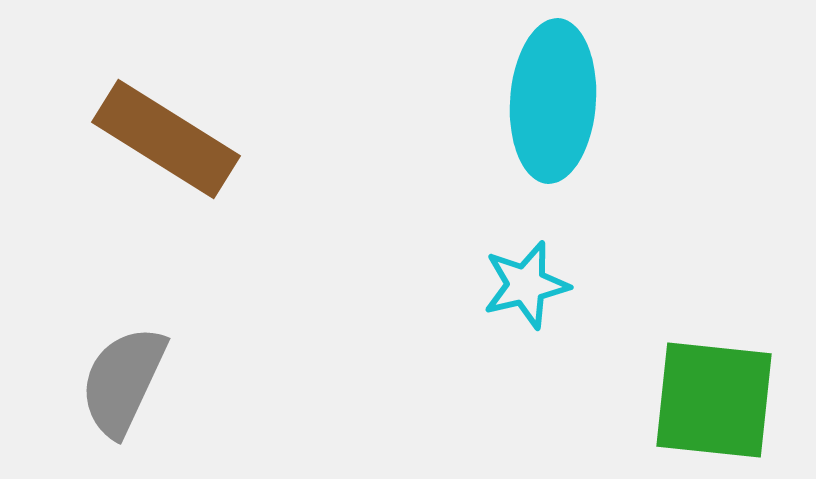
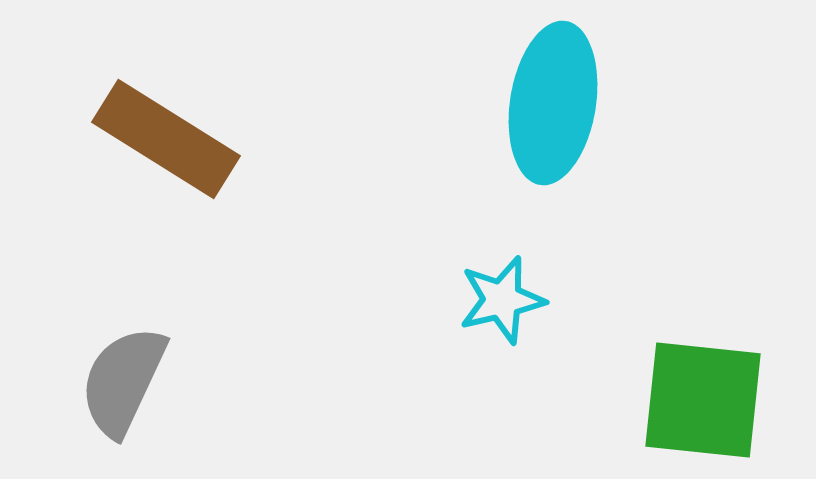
cyan ellipse: moved 2 px down; rotated 5 degrees clockwise
cyan star: moved 24 px left, 15 px down
green square: moved 11 px left
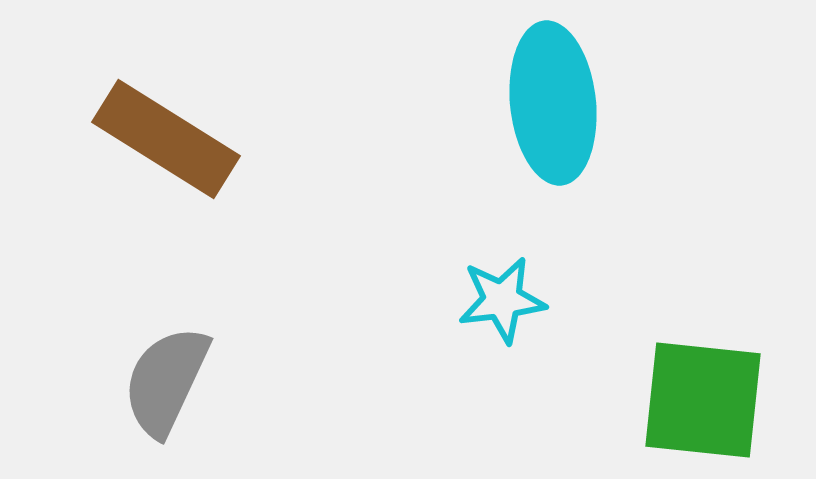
cyan ellipse: rotated 15 degrees counterclockwise
cyan star: rotated 6 degrees clockwise
gray semicircle: moved 43 px right
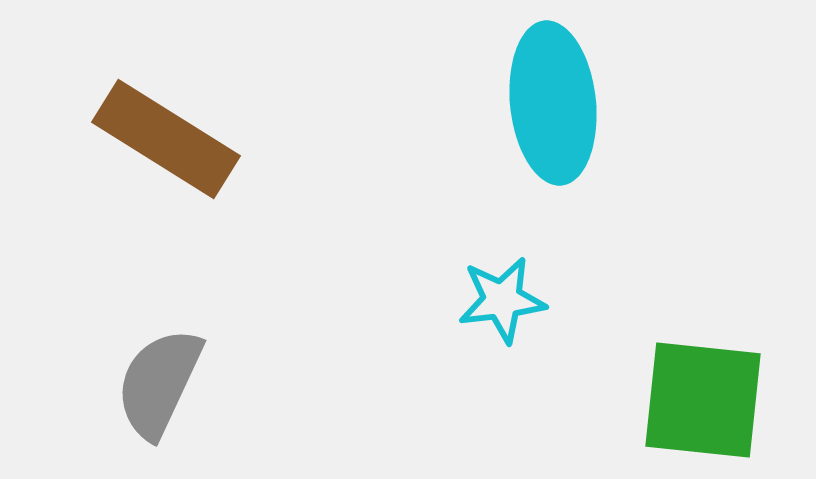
gray semicircle: moved 7 px left, 2 px down
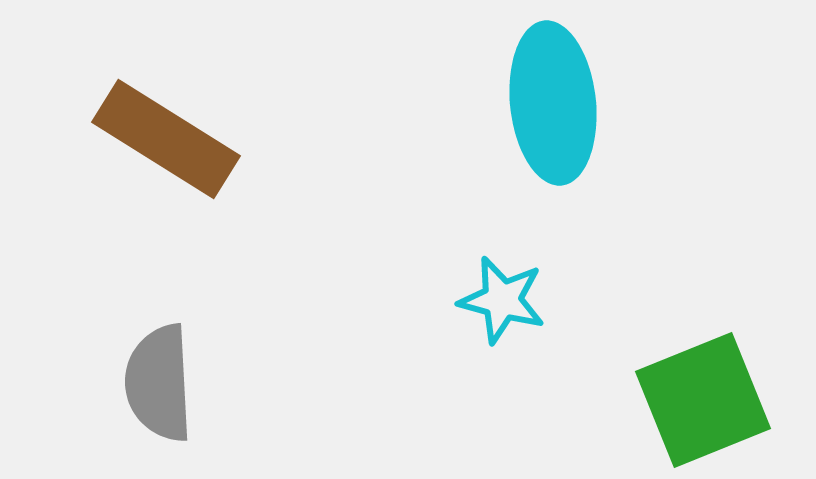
cyan star: rotated 22 degrees clockwise
gray semicircle: rotated 28 degrees counterclockwise
green square: rotated 28 degrees counterclockwise
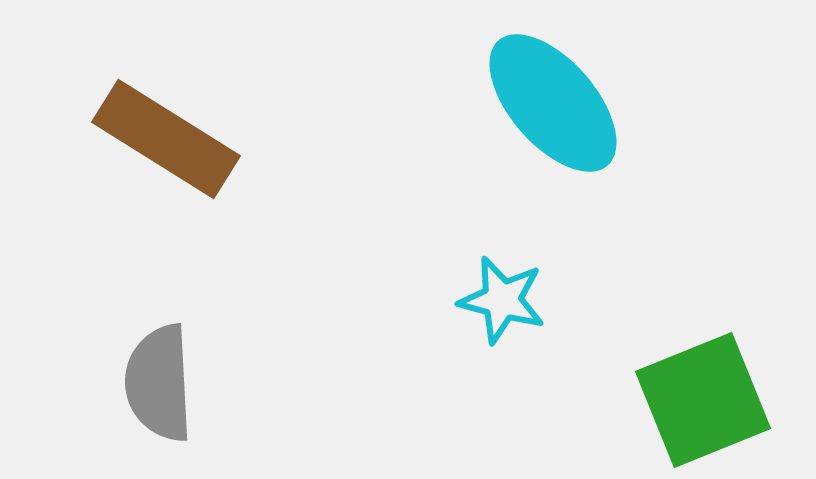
cyan ellipse: rotated 35 degrees counterclockwise
